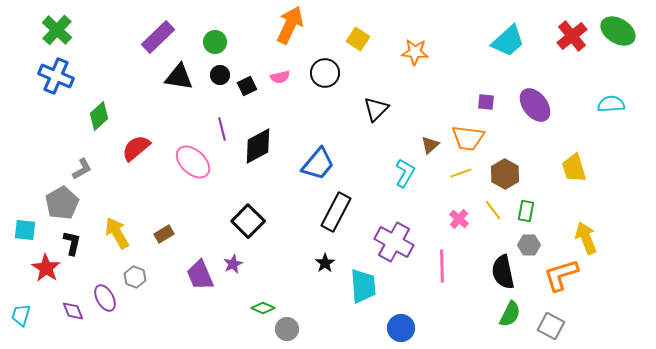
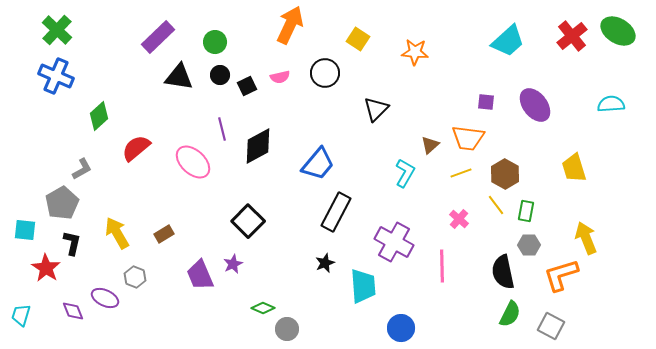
yellow line at (493, 210): moved 3 px right, 5 px up
black star at (325, 263): rotated 12 degrees clockwise
purple ellipse at (105, 298): rotated 36 degrees counterclockwise
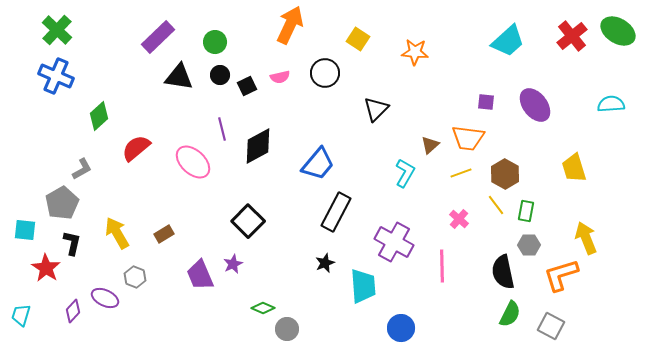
purple diamond at (73, 311): rotated 65 degrees clockwise
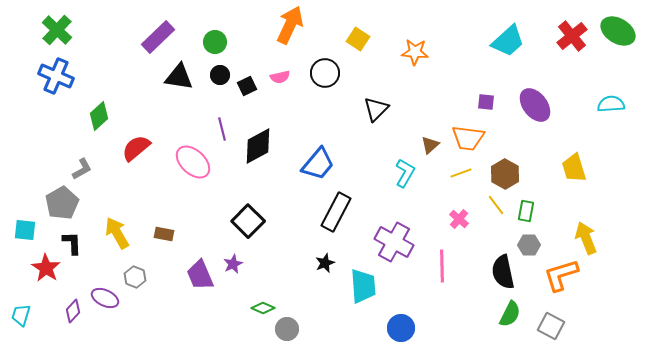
brown rectangle at (164, 234): rotated 42 degrees clockwise
black L-shape at (72, 243): rotated 15 degrees counterclockwise
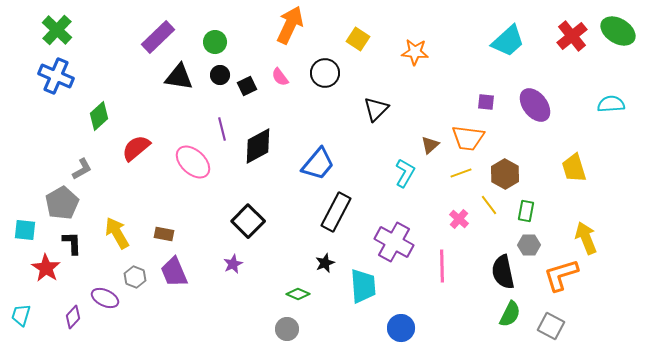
pink semicircle at (280, 77): rotated 66 degrees clockwise
yellow line at (496, 205): moved 7 px left
purple trapezoid at (200, 275): moved 26 px left, 3 px up
green diamond at (263, 308): moved 35 px right, 14 px up
purple diamond at (73, 311): moved 6 px down
